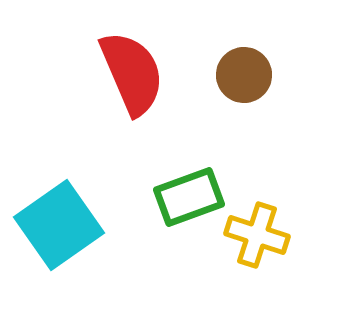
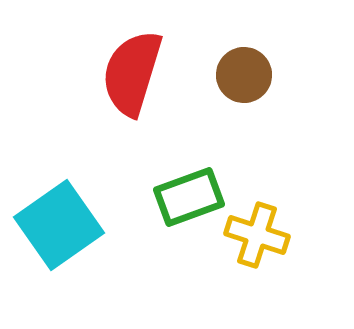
red semicircle: rotated 140 degrees counterclockwise
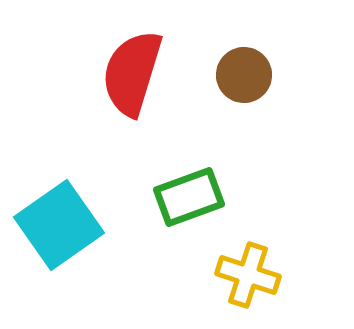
yellow cross: moved 9 px left, 40 px down
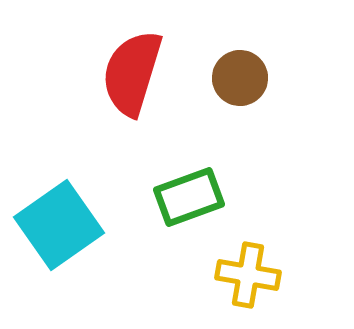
brown circle: moved 4 px left, 3 px down
yellow cross: rotated 8 degrees counterclockwise
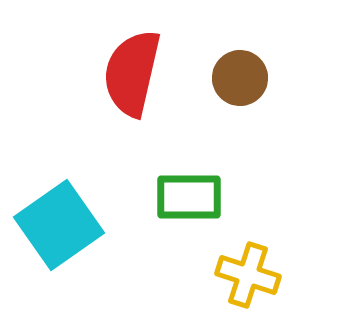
red semicircle: rotated 4 degrees counterclockwise
green rectangle: rotated 20 degrees clockwise
yellow cross: rotated 8 degrees clockwise
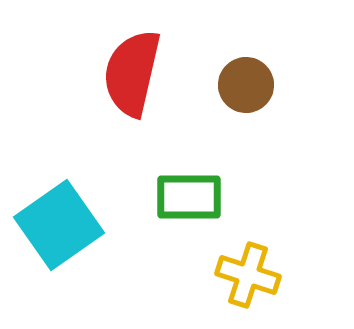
brown circle: moved 6 px right, 7 px down
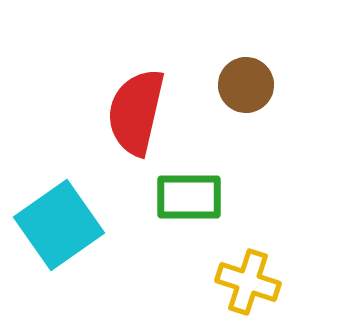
red semicircle: moved 4 px right, 39 px down
yellow cross: moved 7 px down
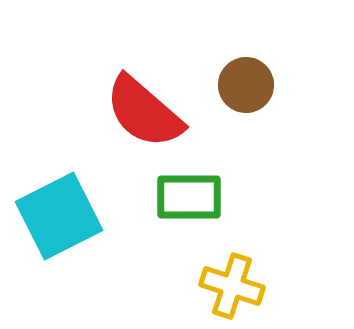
red semicircle: moved 8 px right; rotated 62 degrees counterclockwise
cyan square: moved 9 px up; rotated 8 degrees clockwise
yellow cross: moved 16 px left, 4 px down
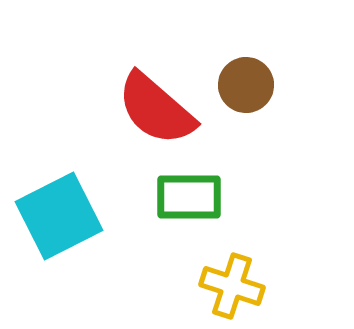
red semicircle: moved 12 px right, 3 px up
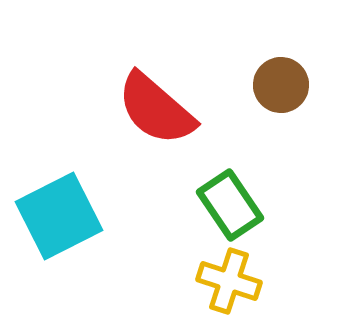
brown circle: moved 35 px right
green rectangle: moved 41 px right, 8 px down; rotated 56 degrees clockwise
yellow cross: moved 3 px left, 5 px up
